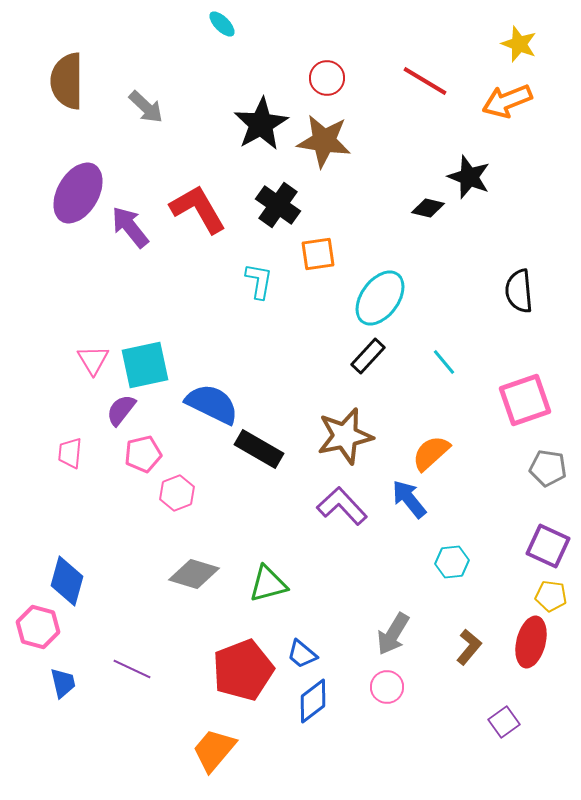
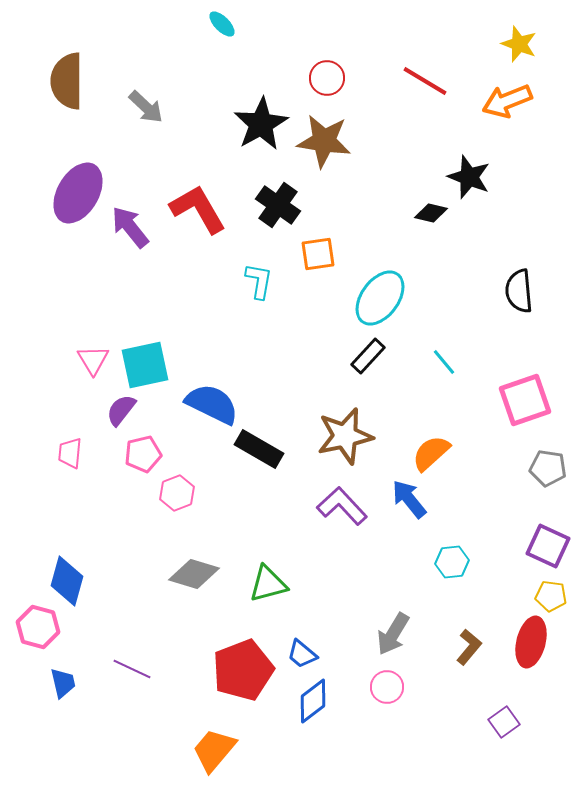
black diamond at (428, 208): moved 3 px right, 5 px down
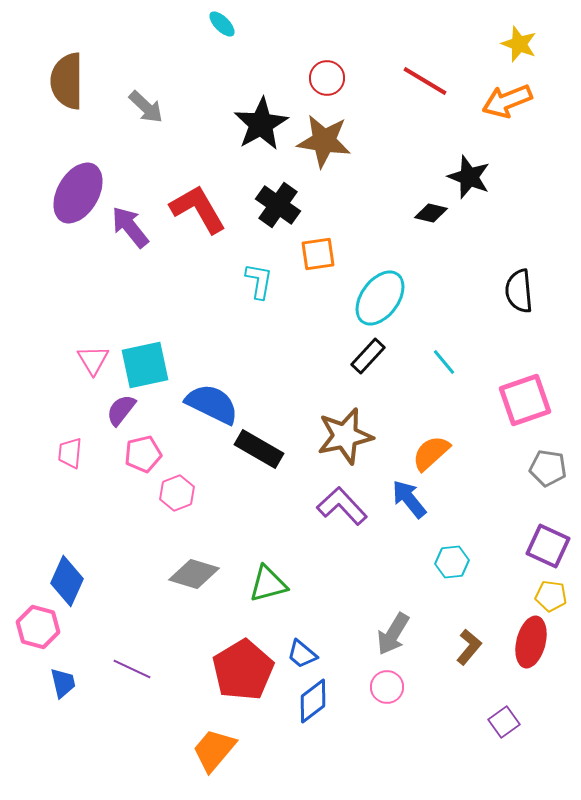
blue diamond at (67, 581): rotated 9 degrees clockwise
red pentagon at (243, 670): rotated 10 degrees counterclockwise
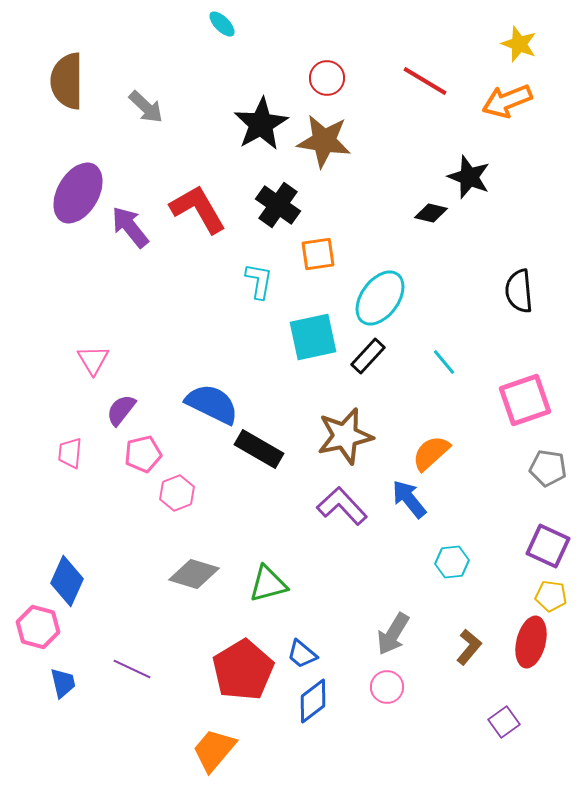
cyan square at (145, 365): moved 168 px right, 28 px up
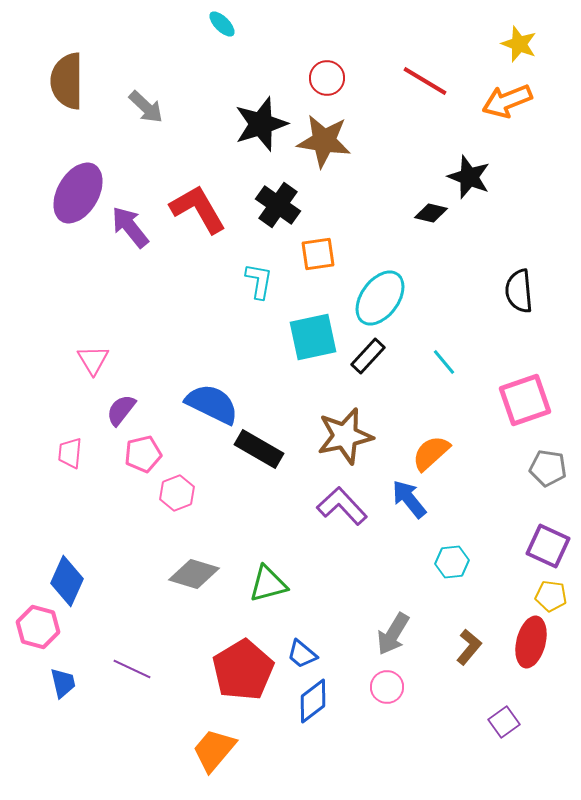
black star at (261, 124): rotated 12 degrees clockwise
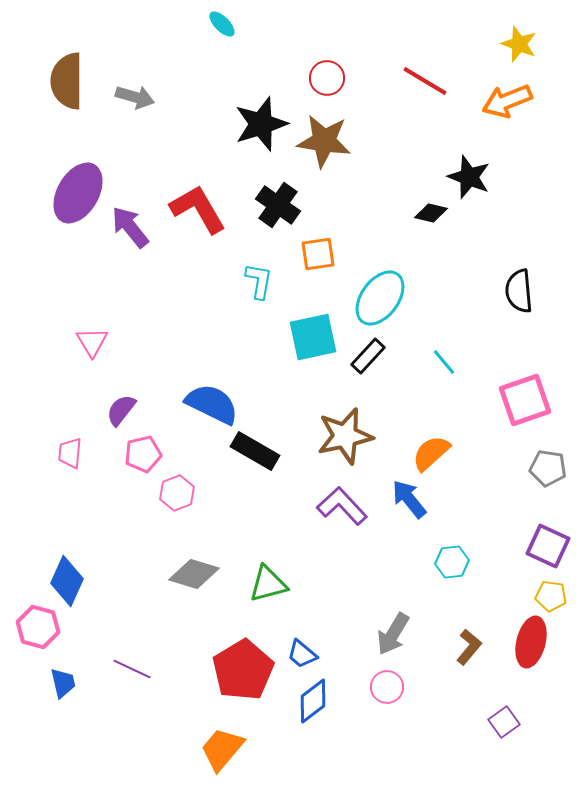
gray arrow at (146, 107): moved 11 px left, 10 px up; rotated 27 degrees counterclockwise
pink triangle at (93, 360): moved 1 px left, 18 px up
black rectangle at (259, 449): moved 4 px left, 2 px down
orange trapezoid at (214, 750): moved 8 px right, 1 px up
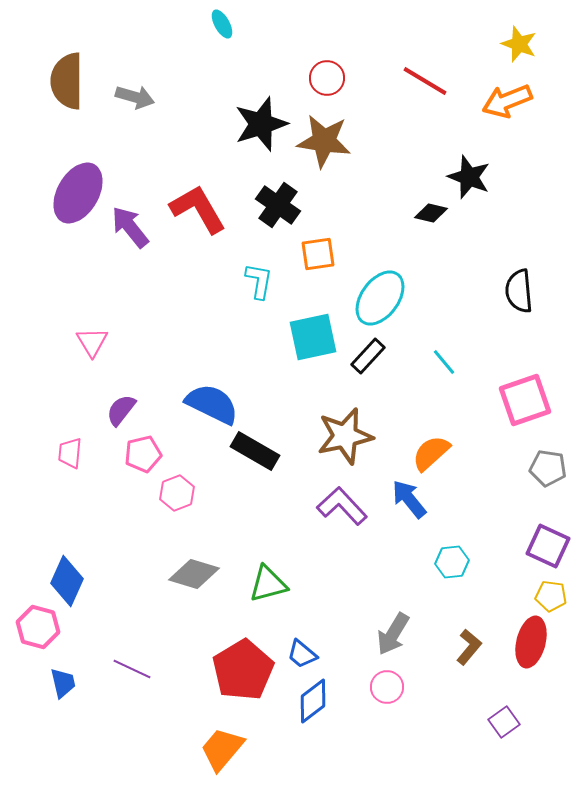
cyan ellipse at (222, 24): rotated 16 degrees clockwise
